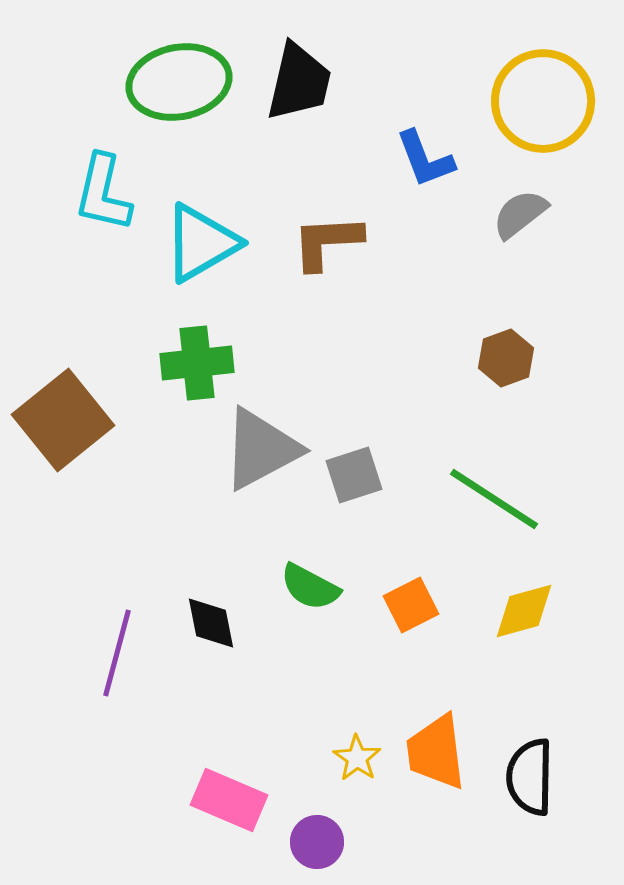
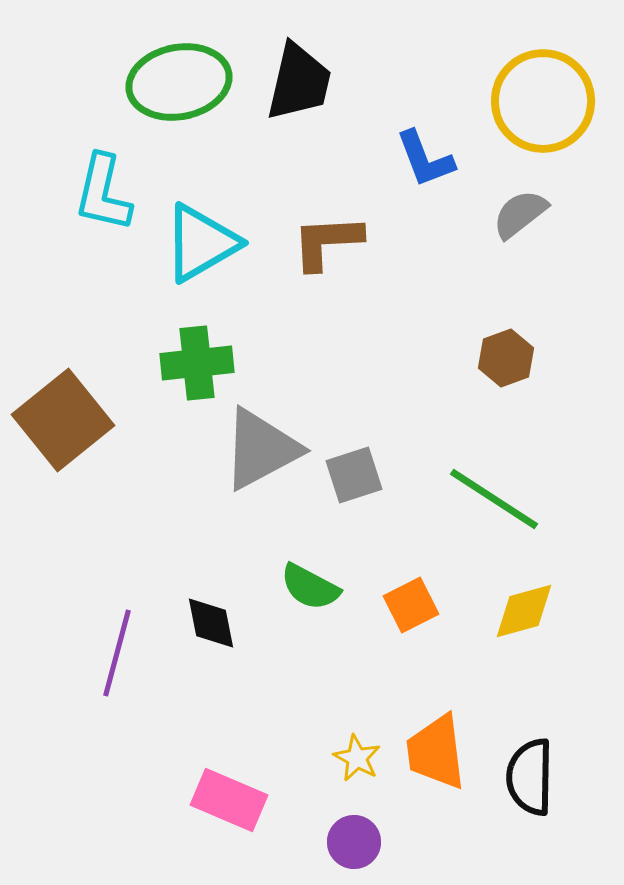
yellow star: rotated 6 degrees counterclockwise
purple circle: moved 37 px right
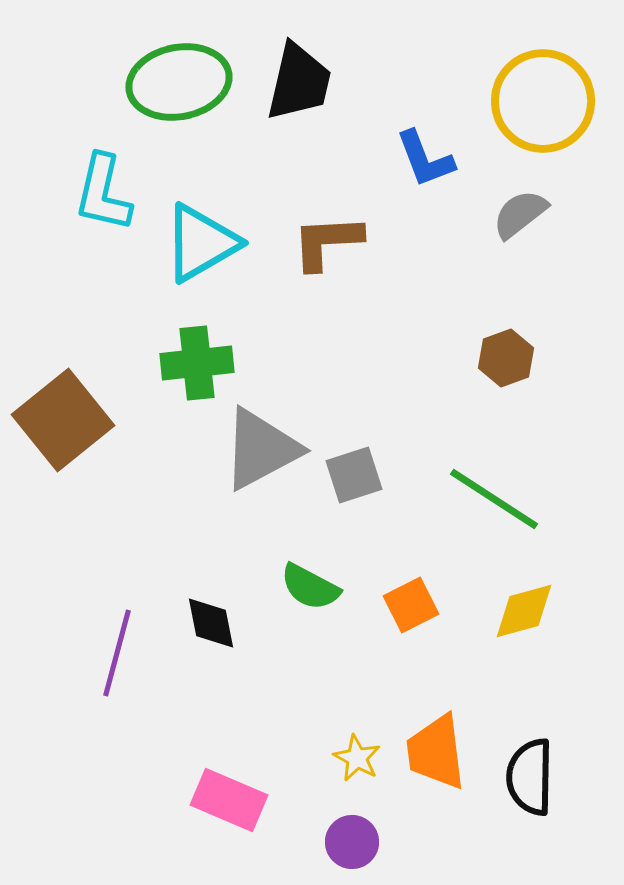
purple circle: moved 2 px left
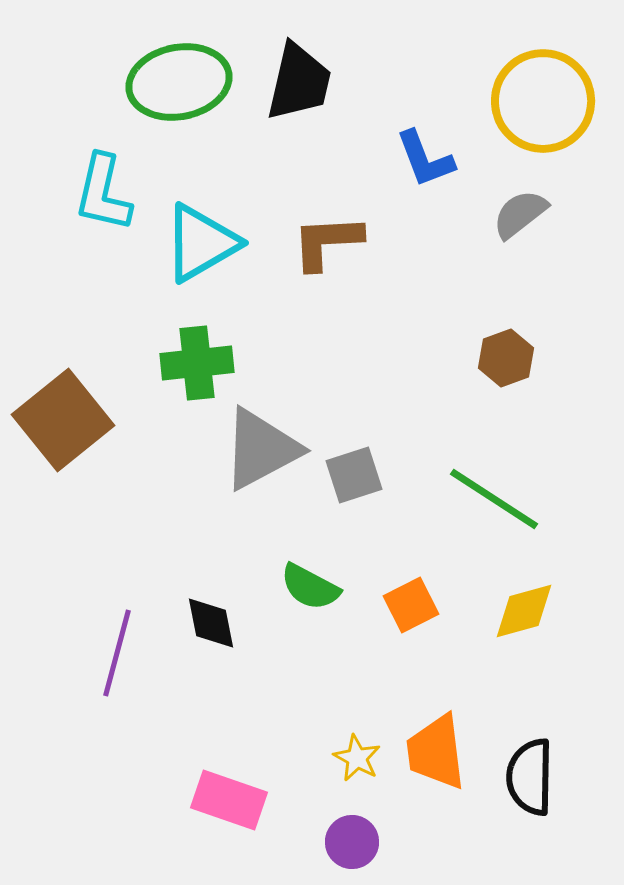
pink rectangle: rotated 4 degrees counterclockwise
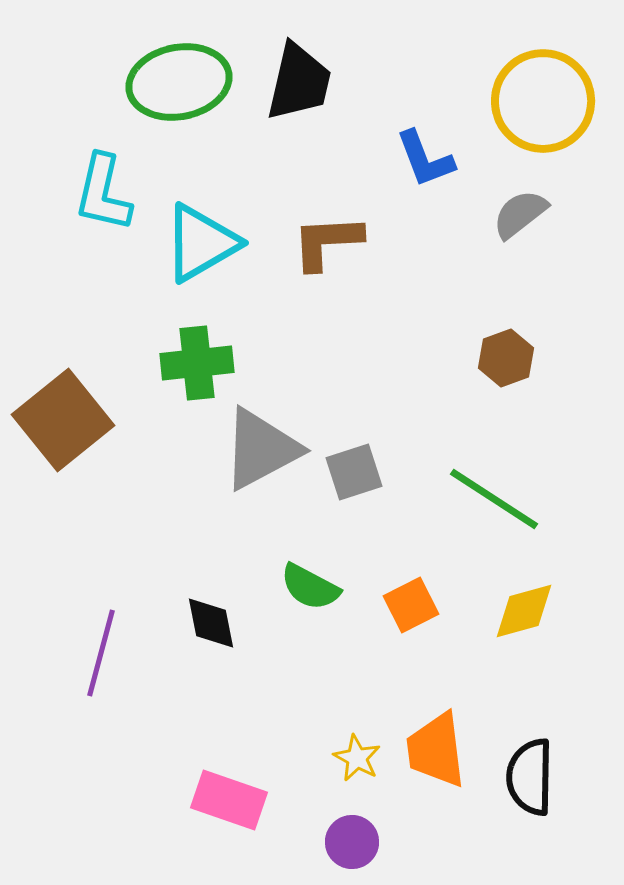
gray square: moved 3 px up
purple line: moved 16 px left
orange trapezoid: moved 2 px up
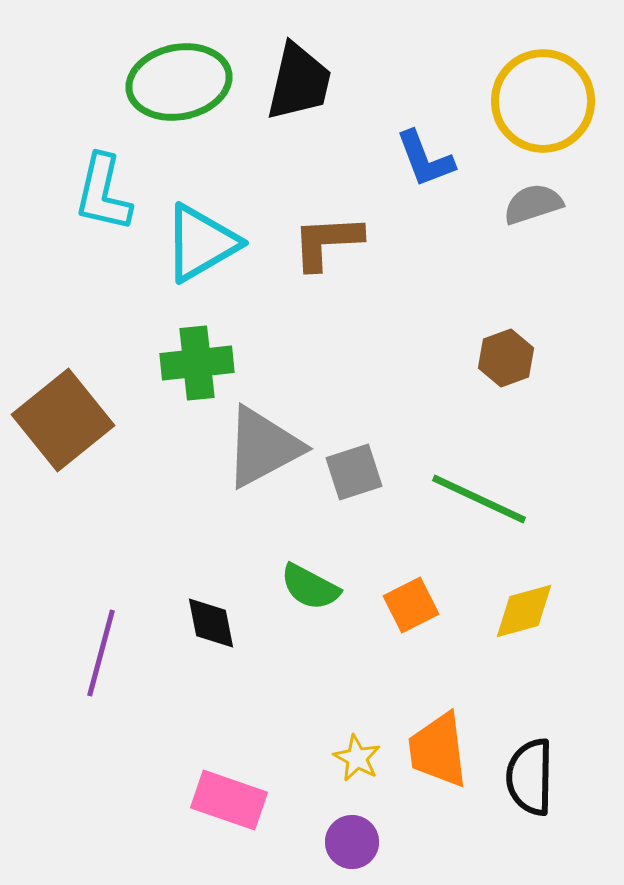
gray semicircle: moved 13 px right, 10 px up; rotated 20 degrees clockwise
gray triangle: moved 2 px right, 2 px up
green line: moved 15 px left; rotated 8 degrees counterclockwise
orange trapezoid: moved 2 px right
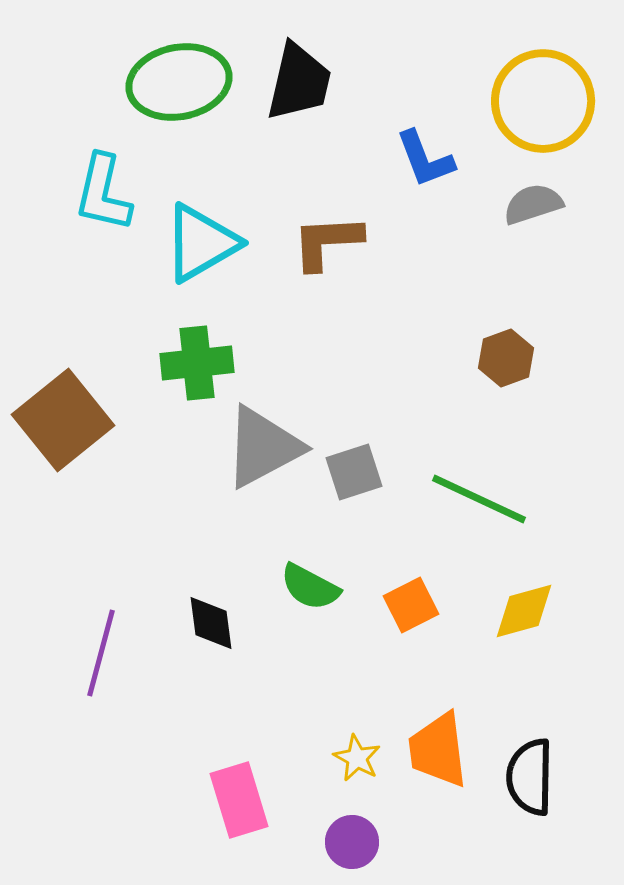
black diamond: rotated 4 degrees clockwise
pink rectangle: moved 10 px right; rotated 54 degrees clockwise
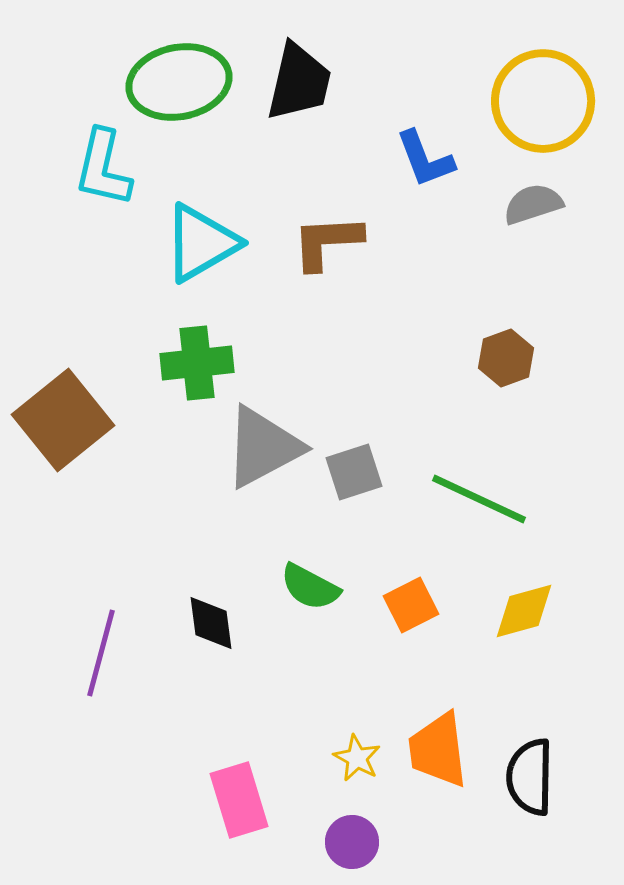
cyan L-shape: moved 25 px up
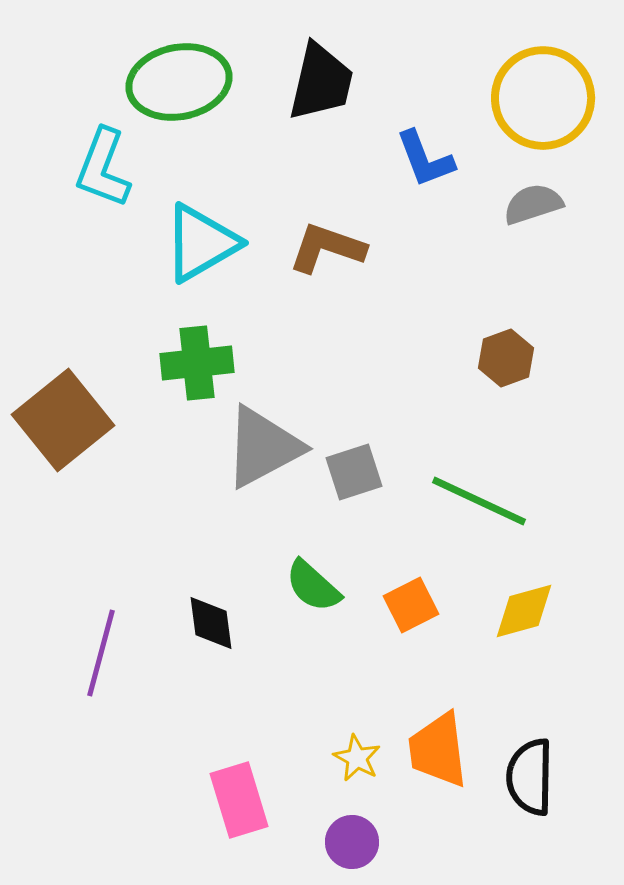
black trapezoid: moved 22 px right
yellow circle: moved 3 px up
cyan L-shape: rotated 8 degrees clockwise
brown L-shape: moved 6 px down; rotated 22 degrees clockwise
green line: moved 2 px down
green semicircle: moved 3 px right, 1 px up; rotated 14 degrees clockwise
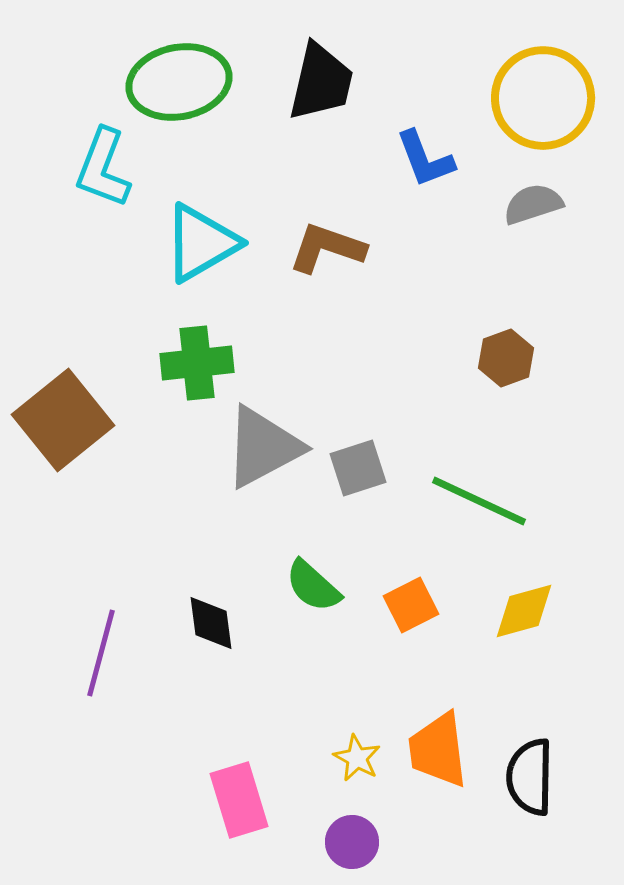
gray square: moved 4 px right, 4 px up
